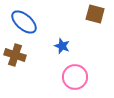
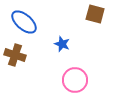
blue star: moved 2 px up
pink circle: moved 3 px down
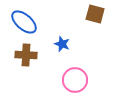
brown cross: moved 11 px right; rotated 15 degrees counterclockwise
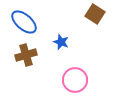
brown square: rotated 18 degrees clockwise
blue star: moved 1 px left, 2 px up
brown cross: rotated 20 degrees counterclockwise
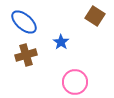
brown square: moved 2 px down
blue star: rotated 14 degrees clockwise
pink circle: moved 2 px down
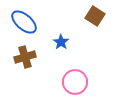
brown cross: moved 1 px left, 2 px down
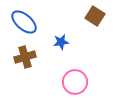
blue star: rotated 28 degrees clockwise
